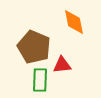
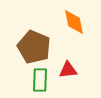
red triangle: moved 6 px right, 5 px down
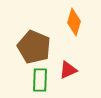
orange diamond: rotated 28 degrees clockwise
red triangle: rotated 18 degrees counterclockwise
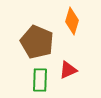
orange diamond: moved 2 px left, 1 px up
brown pentagon: moved 3 px right, 5 px up
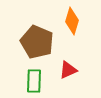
green rectangle: moved 6 px left, 1 px down
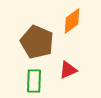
orange diamond: rotated 36 degrees clockwise
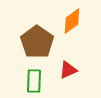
brown pentagon: rotated 12 degrees clockwise
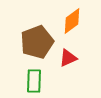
brown pentagon: rotated 16 degrees clockwise
red triangle: moved 12 px up
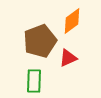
brown pentagon: moved 3 px right, 1 px up
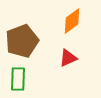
brown pentagon: moved 18 px left
green rectangle: moved 16 px left, 2 px up
